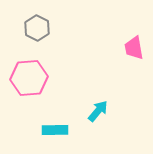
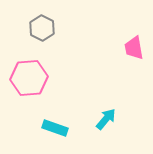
gray hexagon: moved 5 px right
cyan arrow: moved 8 px right, 8 px down
cyan rectangle: moved 2 px up; rotated 20 degrees clockwise
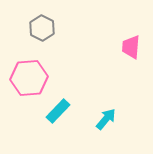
pink trapezoid: moved 3 px left, 1 px up; rotated 15 degrees clockwise
cyan rectangle: moved 3 px right, 17 px up; rotated 65 degrees counterclockwise
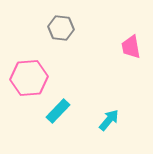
gray hexagon: moved 19 px right; rotated 20 degrees counterclockwise
pink trapezoid: rotated 15 degrees counterclockwise
cyan arrow: moved 3 px right, 1 px down
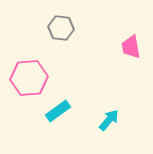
cyan rectangle: rotated 10 degrees clockwise
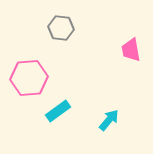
pink trapezoid: moved 3 px down
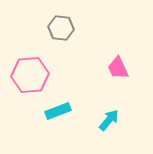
pink trapezoid: moved 13 px left, 18 px down; rotated 15 degrees counterclockwise
pink hexagon: moved 1 px right, 3 px up
cyan rectangle: rotated 15 degrees clockwise
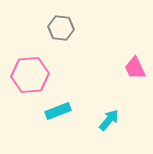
pink trapezoid: moved 17 px right
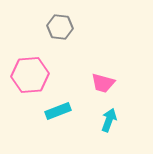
gray hexagon: moved 1 px left, 1 px up
pink trapezoid: moved 32 px left, 15 px down; rotated 50 degrees counterclockwise
cyan arrow: rotated 20 degrees counterclockwise
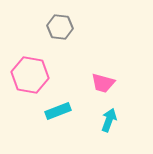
pink hexagon: rotated 15 degrees clockwise
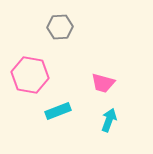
gray hexagon: rotated 10 degrees counterclockwise
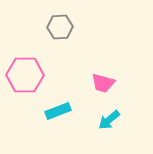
pink hexagon: moved 5 px left; rotated 9 degrees counterclockwise
cyan arrow: rotated 150 degrees counterclockwise
